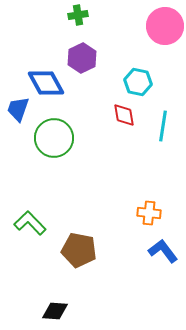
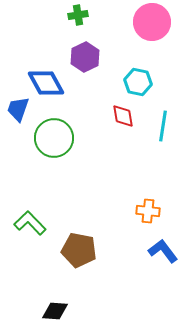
pink circle: moved 13 px left, 4 px up
purple hexagon: moved 3 px right, 1 px up
red diamond: moved 1 px left, 1 px down
orange cross: moved 1 px left, 2 px up
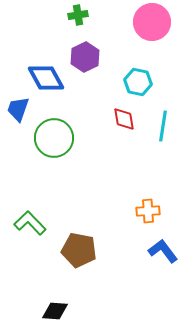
blue diamond: moved 5 px up
red diamond: moved 1 px right, 3 px down
orange cross: rotated 10 degrees counterclockwise
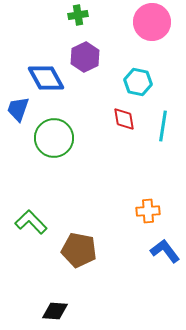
green L-shape: moved 1 px right, 1 px up
blue L-shape: moved 2 px right
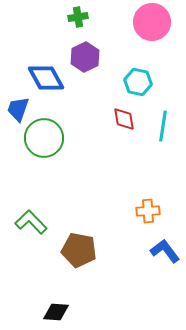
green cross: moved 2 px down
green circle: moved 10 px left
black diamond: moved 1 px right, 1 px down
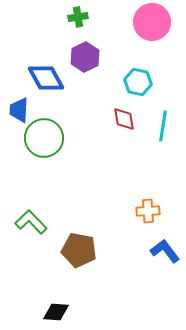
blue trapezoid: moved 1 px right, 1 px down; rotated 16 degrees counterclockwise
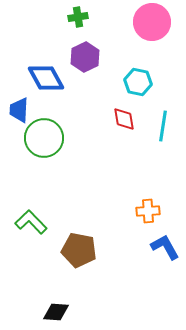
blue L-shape: moved 4 px up; rotated 8 degrees clockwise
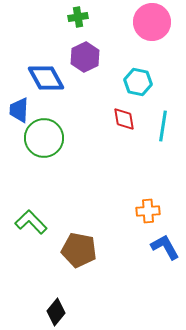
black diamond: rotated 56 degrees counterclockwise
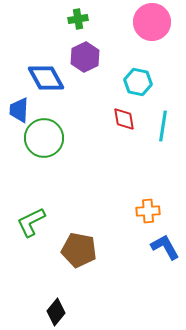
green cross: moved 2 px down
green L-shape: rotated 72 degrees counterclockwise
